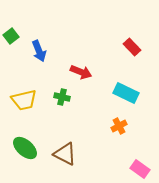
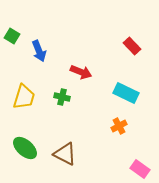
green square: moved 1 px right; rotated 21 degrees counterclockwise
red rectangle: moved 1 px up
yellow trapezoid: moved 3 px up; rotated 60 degrees counterclockwise
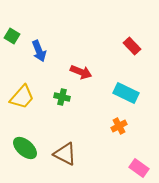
yellow trapezoid: moved 2 px left; rotated 24 degrees clockwise
pink rectangle: moved 1 px left, 1 px up
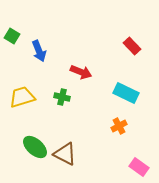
yellow trapezoid: rotated 148 degrees counterclockwise
green ellipse: moved 10 px right, 1 px up
pink rectangle: moved 1 px up
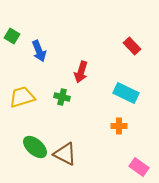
red arrow: rotated 85 degrees clockwise
orange cross: rotated 28 degrees clockwise
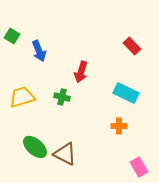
pink rectangle: rotated 24 degrees clockwise
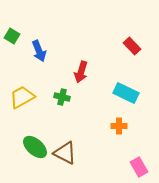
yellow trapezoid: rotated 12 degrees counterclockwise
brown triangle: moved 1 px up
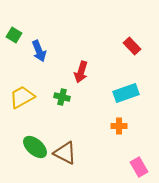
green square: moved 2 px right, 1 px up
cyan rectangle: rotated 45 degrees counterclockwise
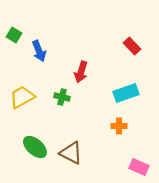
brown triangle: moved 6 px right
pink rectangle: rotated 36 degrees counterclockwise
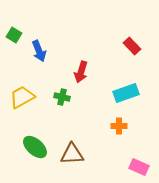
brown triangle: moved 1 px right, 1 px down; rotated 30 degrees counterclockwise
